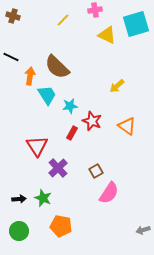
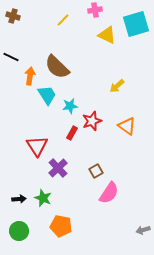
red star: rotated 30 degrees clockwise
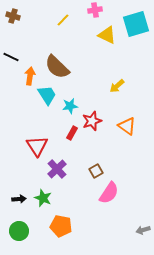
purple cross: moved 1 px left, 1 px down
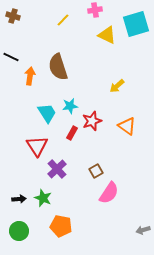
brown semicircle: moved 1 px right; rotated 28 degrees clockwise
cyan trapezoid: moved 18 px down
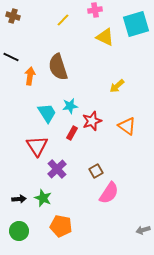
yellow triangle: moved 2 px left, 2 px down
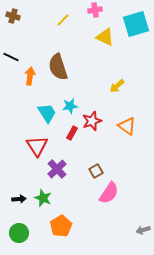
orange pentagon: rotated 30 degrees clockwise
green circle: moved 2 px down
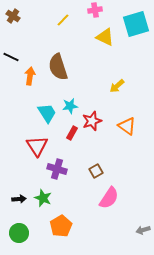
brown cross: rotated 16 degrees clockwise
purple cross: rotated 30 degrees counterclockwise
pink semicircle: moved 5 px down
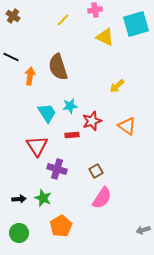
red rectangle: moved 2 px down; rotated 56 degrees clockwise
pink semicircle: moved 7 px left
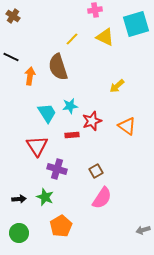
yellow line: moved 9 px right, 19 px down
green star: moved 2 px right, 1 px up
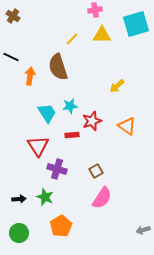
yellow triangle: moved 3 px left, 2 px up; rotated 24 degrees counterclockwise
red triangle: moved 1 px right
